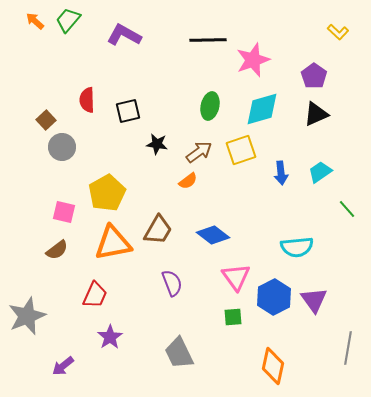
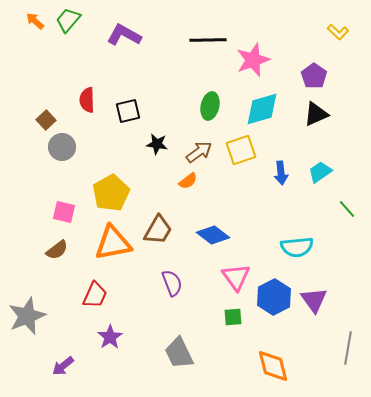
yellow pentagon: moved 4 px right
orange diamond: rotated 27 degrees counterclockwise
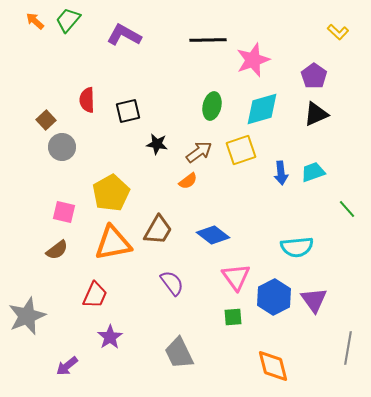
green ellipse: moved 2 px right
cyan trapezoid: moved 7 px left; rotated 15 degrees clockwise
purple semicircle: rotated 16 degrees counterclockwise
purple arrow: moved 4 px right
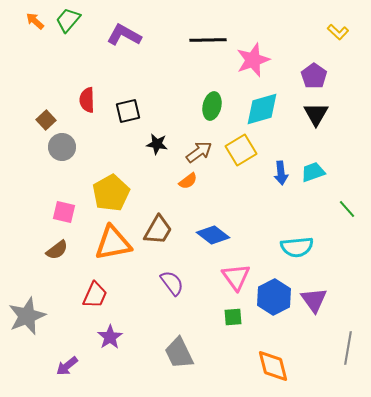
black triangle: rotated 36 degrees counterclockwise
yellow square: rotated 12 degrees counterclockwise
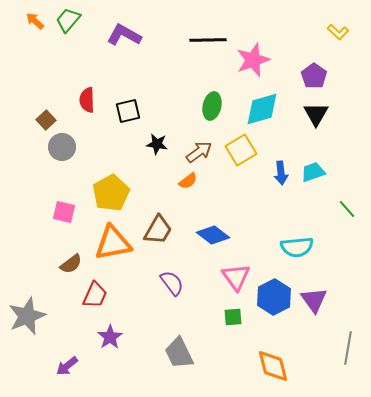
brown semicircle: moved 14 px right, 14 px down
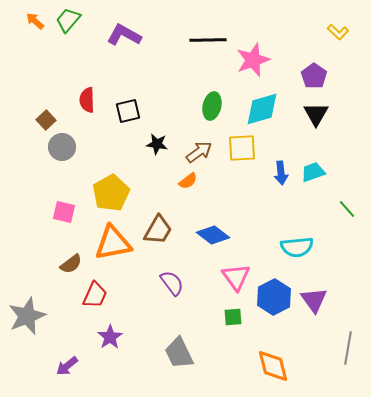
yellow square: moved 1 px right, 2 px up; rotated 28 degrees clockwise
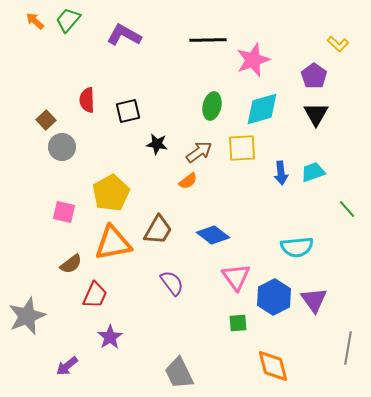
yellow L-shape: moved 12 px down
green square: moved 5 px right, 6 px down
gray trapezoid: moved 20 px down
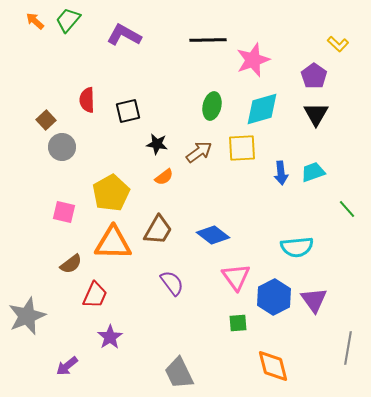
orange semicircle: moved 24 px left, 4 px up
orange triangle: rotated 12 degrees clockwise
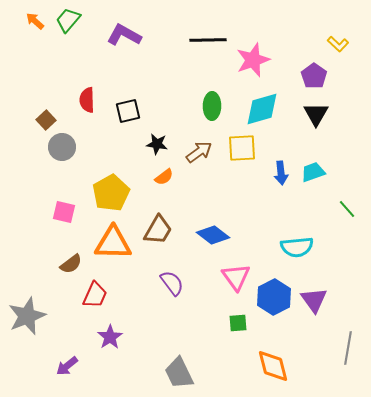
green ellipse: rotated 12 degrees counterclockwise
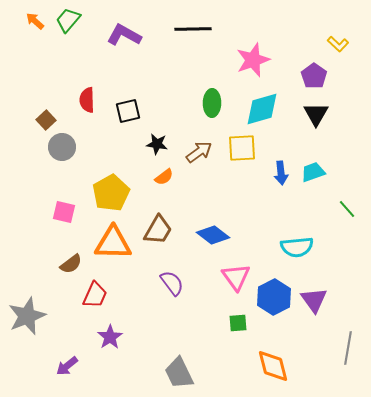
black line: moved 15 px left, 11 px up
green ellipse: moved 3 px up
